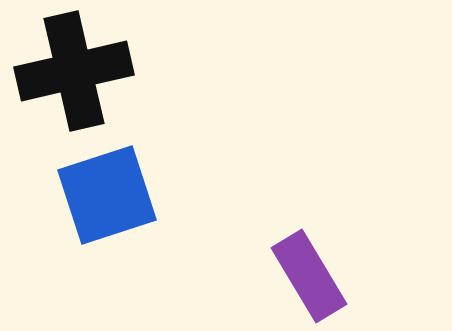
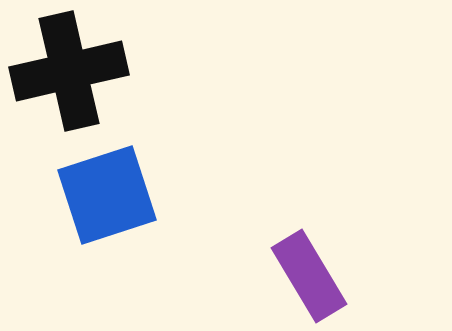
black cross: moved 5 px left
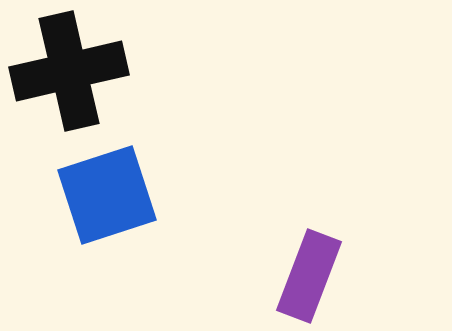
purple rectangle: rotated 52 degrees clockwise
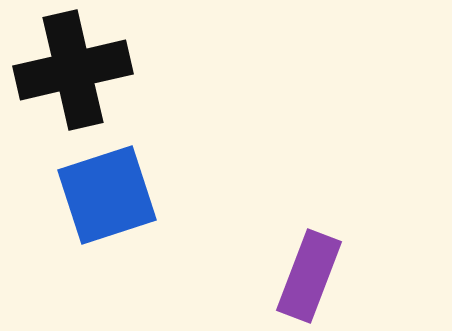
black cross: moved 4 px right, 1 px up
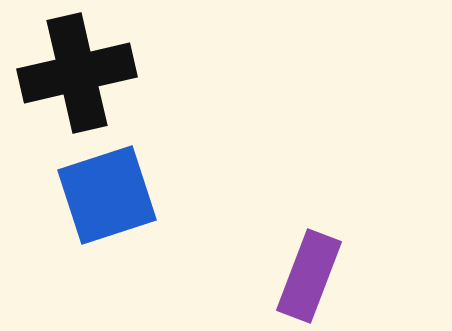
black cross: moved 4 px right, 3 px down
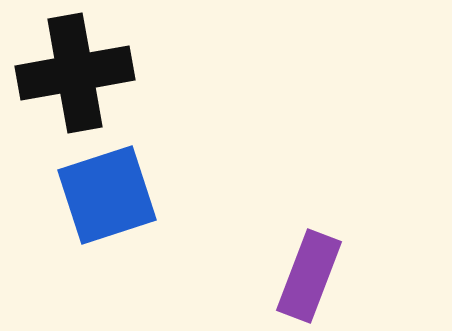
black cross: moved 2 px left; rotated 3 degrees clockwise
